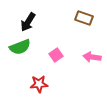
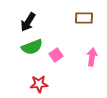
brown rectangle: rotated 18 degrees counterclockwise
green semicircle: moved 12 px right
pink arrow: rotated 90 degrees clockwise
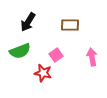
brown rectangle: moved 14 px left, 7 px down
green semicircle: moved 12 px left, 4 px down
pink arrow: rotated 18 degrees counterclockwise
red star: moved 4 px right, 11 px up; rotated 18 degrees clockwise
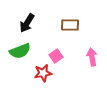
black arrow: moved 1 px left, 1 px down
pink square: moved 1 px down
red star: rotated 24 degrees counterclockwise
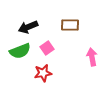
black arrow: moved 1 px right, 4 px down; rotated 36 degrees clockwise
pink square: moved 9 px left, 8 px up
